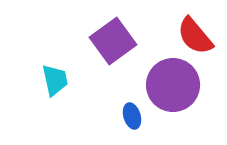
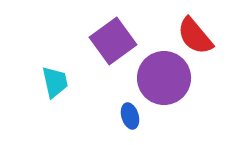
cyan trapezoid: moved 2 px down
purple circle: moved 9 px left, 7 px up
blue ellipse: moved 2 px left
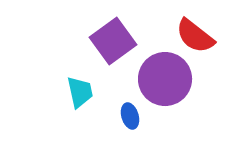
red semicircle: rotated 12 degrees counterclockwise
purple circle: moved 1 px right, 1 px down
cyan trapezoid: moved 25 px right, 10 px down
